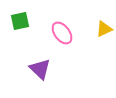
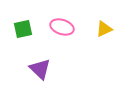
green square: moved 3 px right, 8 px down
pink ellipse: moved 6 px up; rotated 35 degrees counterclockwise
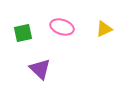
green square: moved 4 px down
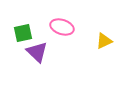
yellow triangle: moved 12 px down
purple triangle: moved 3 px left, 17 px up
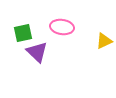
pink ellipse: rotated 10 degrees counterclockwise
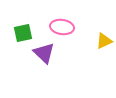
purple triangle: moved 7 px right, 1 px down
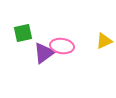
pink ellipse: moved 19 px down
purple triangle: rotated 40 degrees clockwise
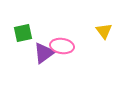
yellow triangle: moved 10 px up; rotated 42 degrees counterclockwise
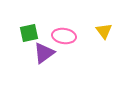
green square: moved 6 px right
pink ellipse: moved 2 px right, 10 px up
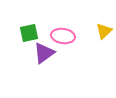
yellow triangle: rotated 24 degrees clockwise
pink ellipse: moved 1 px left
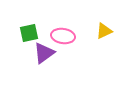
yellow triangle: rotated 18 degrees clockwise
